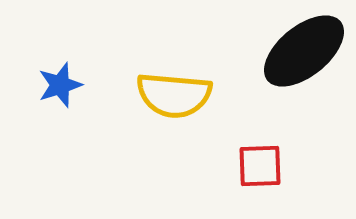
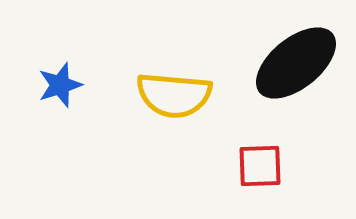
black ellipse: moved 8 px left, 12 px down
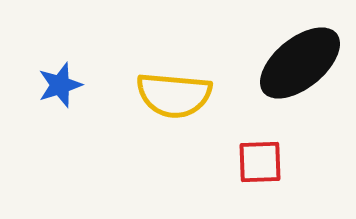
black ellipse: moved 4 px right
red square: moved 4 px up
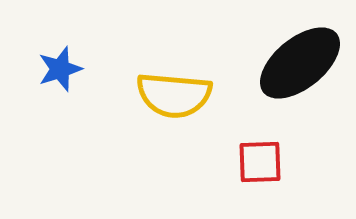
blue star: moved 16 px up
